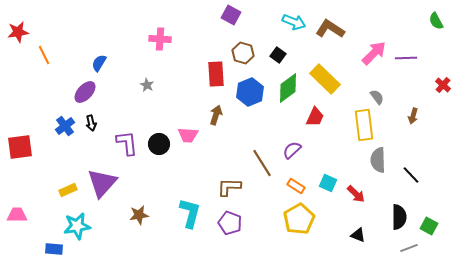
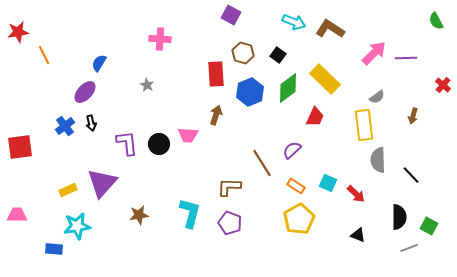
gray semicircle at (377, 97): rotated 91 degrees clockwise
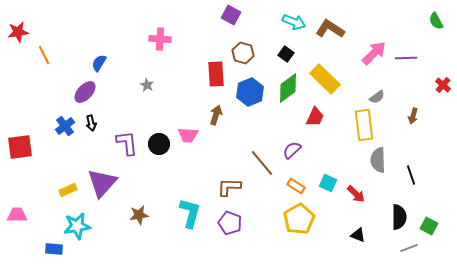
black square at (278, 55): moved 8 px right, 1 px up
brown line at (262, 163): rotated 8 degrees counterclockwise
black line at (411, 175): rotated 24 degrees clockwise
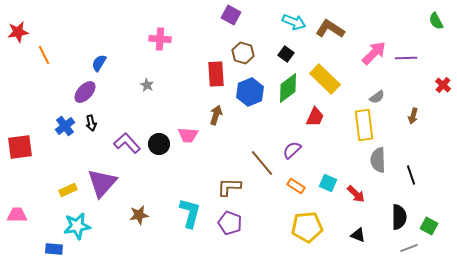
purple L-shape at (127, 143): rotated 36 degrees counterclockwise
yellow pentagon at (299, 219): moved 8 px right, 8 px down; rotated 24 degrees clockwise
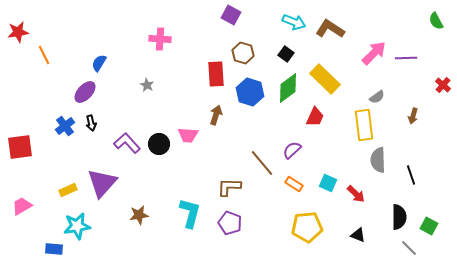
blue hexagon at (250, 92): rotated 20 degrees counterclockwise
orange rectangle at (296, 186): moved 2 px left, 2 px up
pink trapezoid at (17, 215): moved 5 px right, 9 px up; rotated 30 degrees counterclockwise
gray line at (409, 248): rotated 66 degrees clockwise
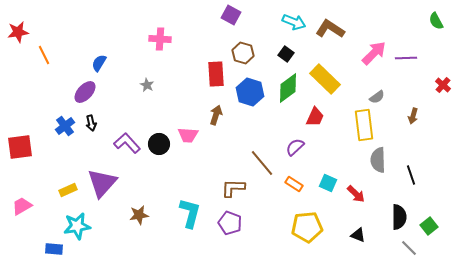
purple semicircle at (292, 150): moved 3 px right, 3 px up
brown L-shape at (229, 187): moved 4 px right, 1 px down
green square at (429, 226): rotated 24 degrees clockwise
